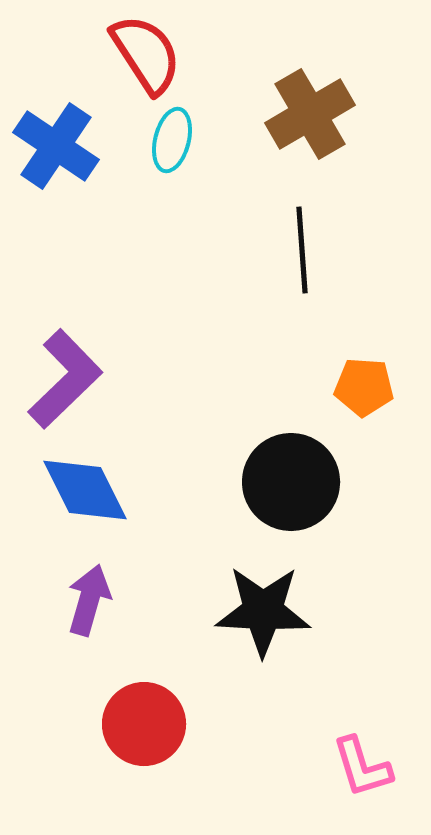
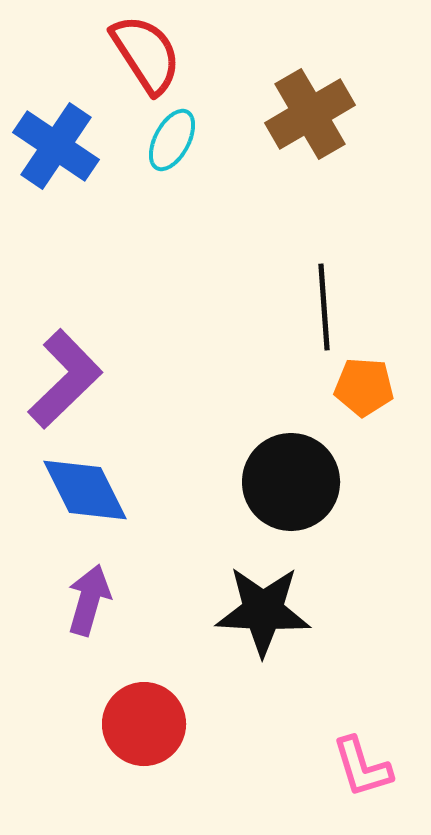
cyan ellipse: rotated 14 degrees clockwise
black line: moved 22 px right, 57 px down
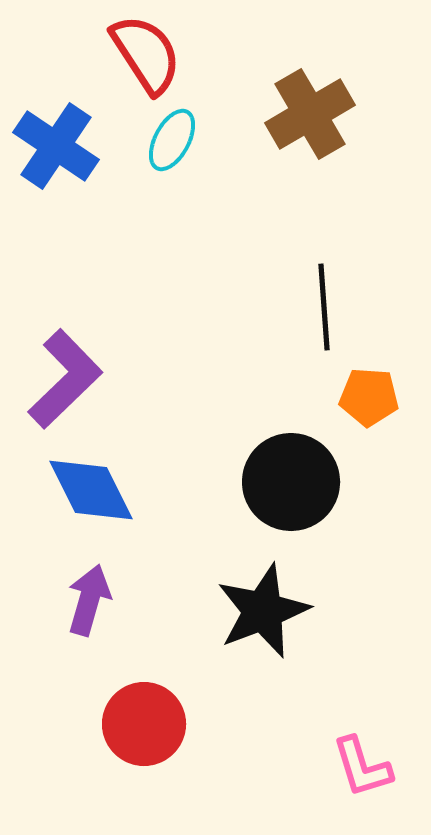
orange pentagon: moved 5 px right, 10 px down
blue diamond: moved 6 px right
black star: rotated 24 degrees counterclockwise
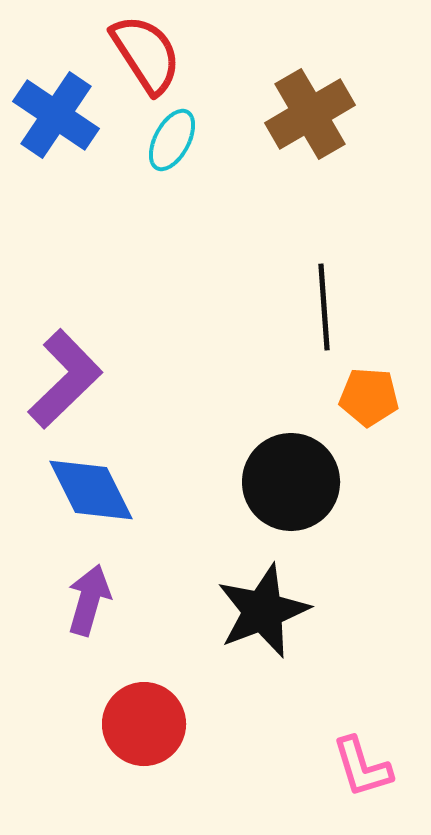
blue cross: moved 31 px up
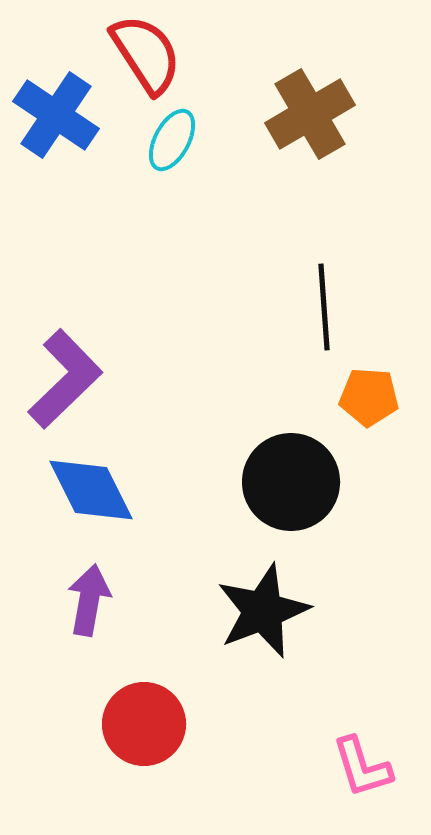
purple arrow: rotated 6 degrees counterclockwise
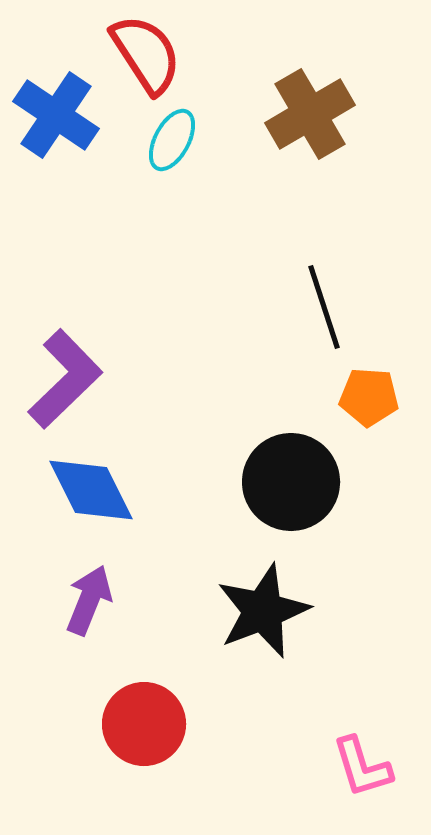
black line: rotated 14 degrees counterclockwise
purple arrow: rotated 12 degrees clockwise
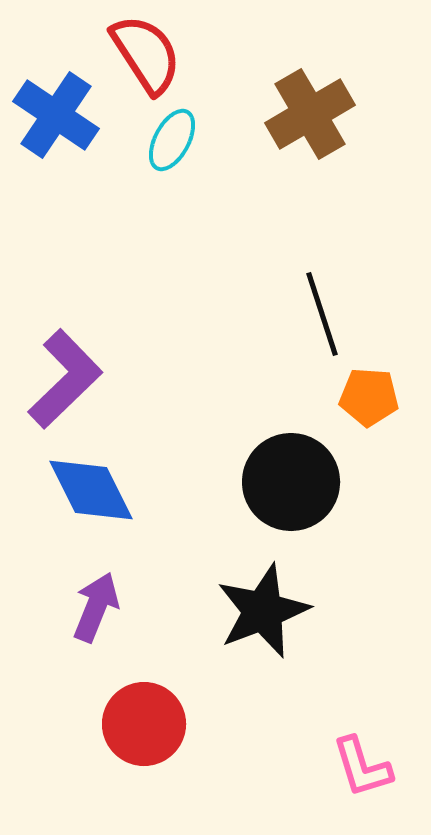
black line: moved 2 px left, 7 px down
purple arrow: moved 7 px right, 7 px down
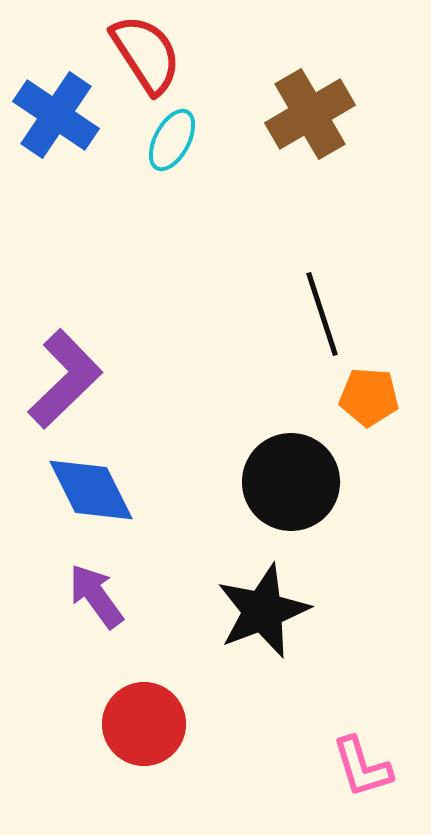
purple arrow: moved 11 px up; rotated 58 degrees counterclockwise
